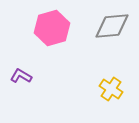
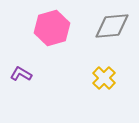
purple L-shape: moved 2 px up
yellow cross: moved 7 px left, 11 px up; rotated 10 degrees clockwise
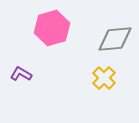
gray diamond: moved 3 px right, 13 px down
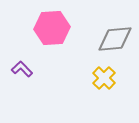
pink hexagon: rotated 12 degrees clockwise
purple L-shape: moved 1 px right, 5 px up; rotated 15 degrees clockwise
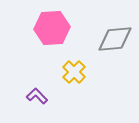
purple L-shape: moved 15 px right, 27 px down
yellow cross: moved 30 px left, 6 px up
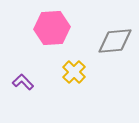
gray diamond: moved 2 px down
purple L-shape: moved 14 px left, 14 px up
